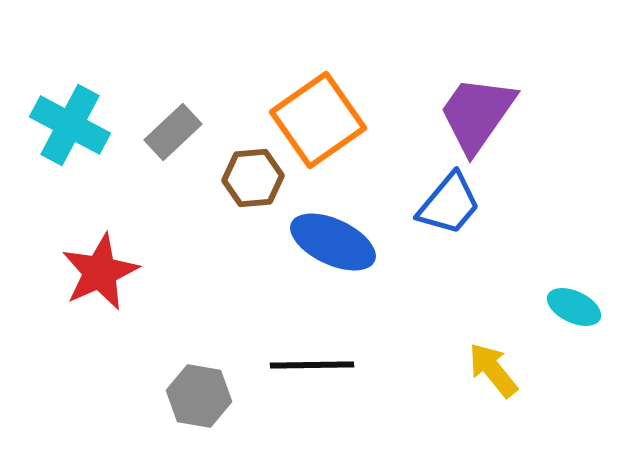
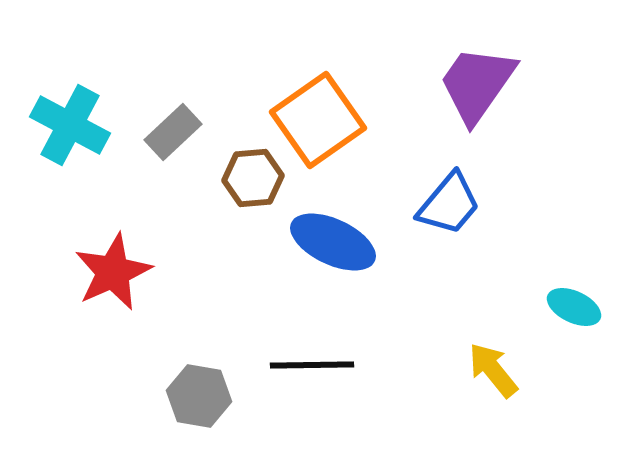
purple trapezoid: moved 30 px up
red star: moved 13 px right
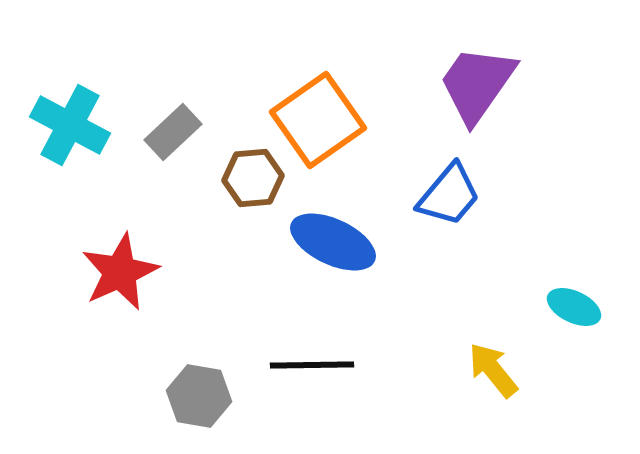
blue trapezoid: moved 9 px up
red star: moved 7 px right
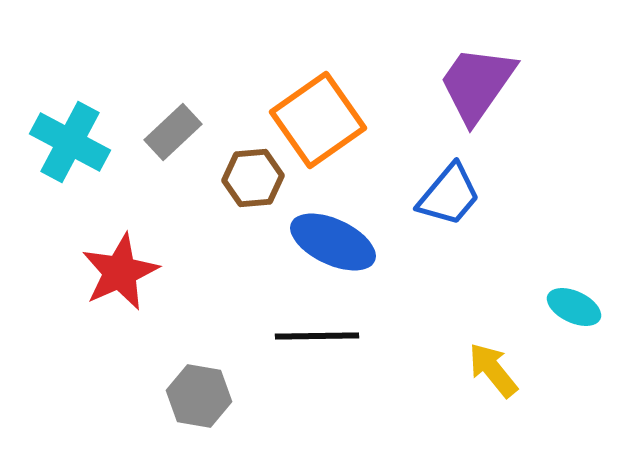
cyan cross: moved 17 px down
black line: moved 5 px right, 29 px up
